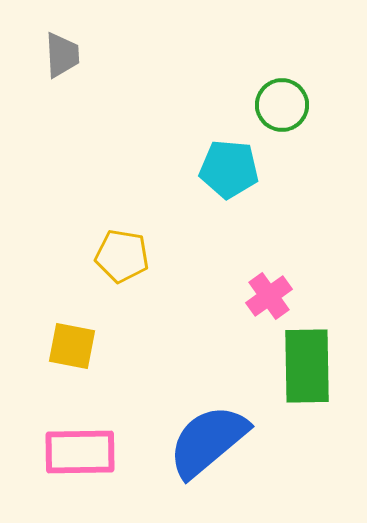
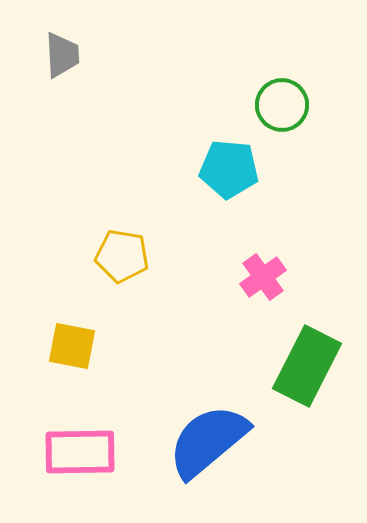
pink cross: moved 6 px left, 19 px up
green rectangle: rotated 28 degrees clockwise
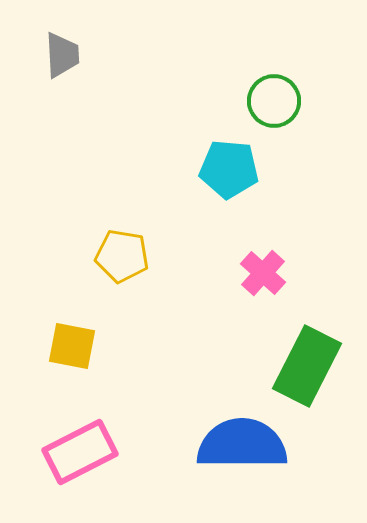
green circle: moved 8 px left, 4 px up
pink cross: moved 4 px up; rotated 12 degrees counterclockwise
blue semicircle: moved 34 px right, 3 px down; rotated 40 degrees clockwise
pink rectangle: rotated 26 degrees counterclockwise
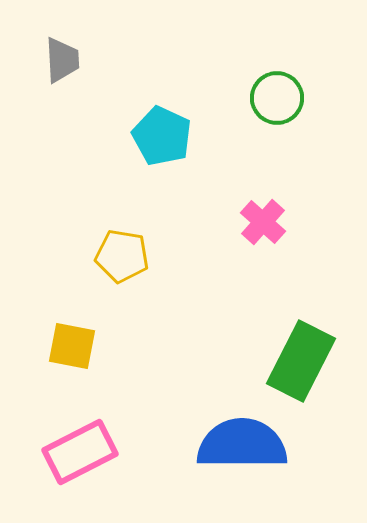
gray trapezoid: moved 5 px down
green circle: moved 3 px right, 3 px up
cyan pentagon: moved 67 px left, 33 px up; rotated 20 degrees clockwise
pink cross: moved 51 px up
green rectangle: moved 6 px left, 5 px up
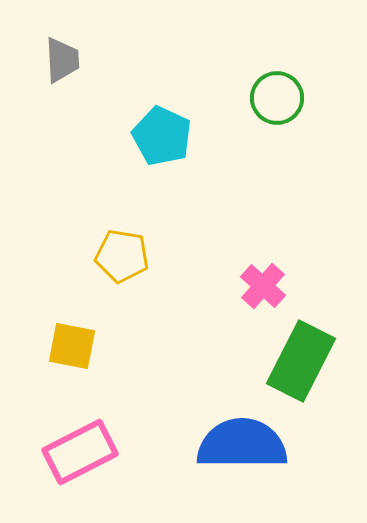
pink cross: moved 64 px down
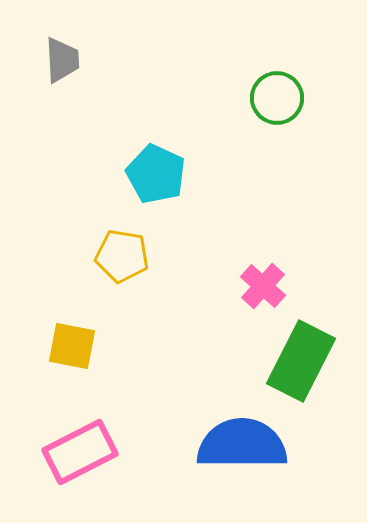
cyan pentagon: moved 6 px left, 38 px down
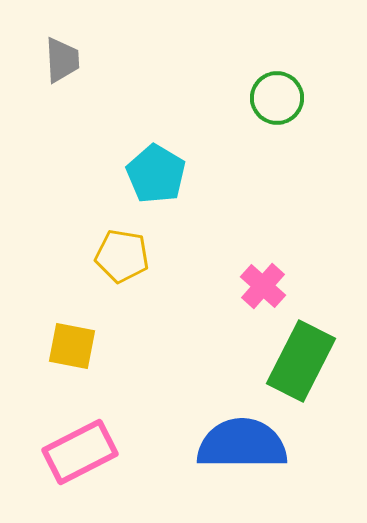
cyan pentagon: rotated 6 degrees clockwise
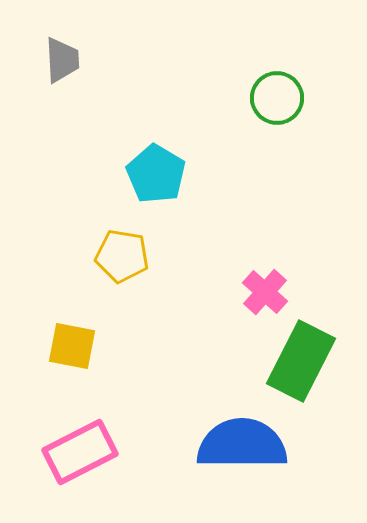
pink cross: moved 2 px right, 6 px down
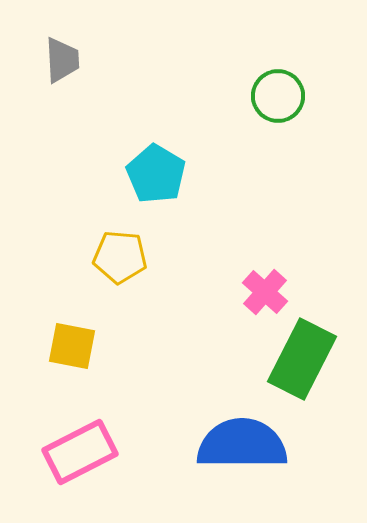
green circle: moved 1 px right, 2 px up
yellow pentagon: moved 2 px left, 1 px down; rotated 4 degrees counterclockwise
green rectangle: moved 1 px right, 2 px up
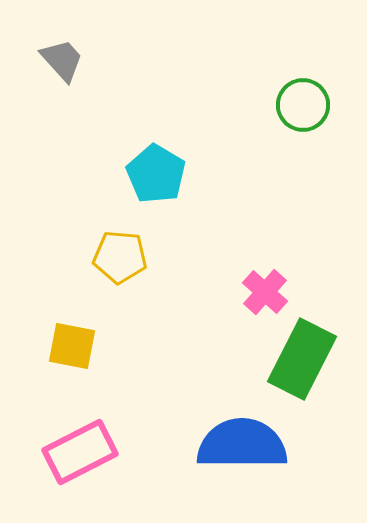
gray trapezoid: rotated 39 degrees counterclockwise
green circle: moved 25 px right, 9 px down
